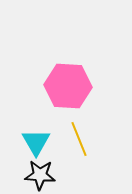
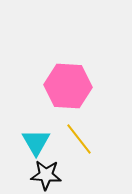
yellow line: rotated 16 degrees counterclockwise
black star: moved 6 px right
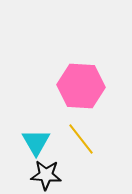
pink hexagon: moved 13 px right
yellow line: moved 2 px right
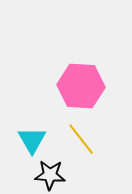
cyan triangle: moved 4 px left, 2 px up
black star: moved 4 px right
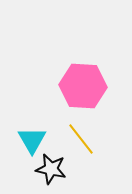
pink hexagon: moved 2 px right
black star: moved 1 px right, 6 px up; rotated 8 degrees clockwise
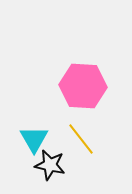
cyan triangle: moved 2 px right, 1 px up
black star: moved 1 px left, 4 px up
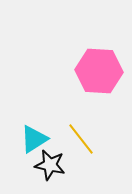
pink hexagon: moved 16 px right, 15 px up
cyan triangle: rotated 28 degrees clockwise
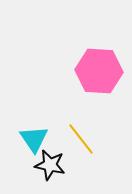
cyan triangle: rotated 32 degrees counterclockwise
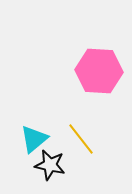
cyan triangle: rotated 24 degrees clockwise
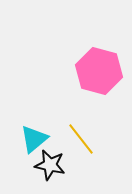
pink hexagon: rotated 12 degrees clockwise
